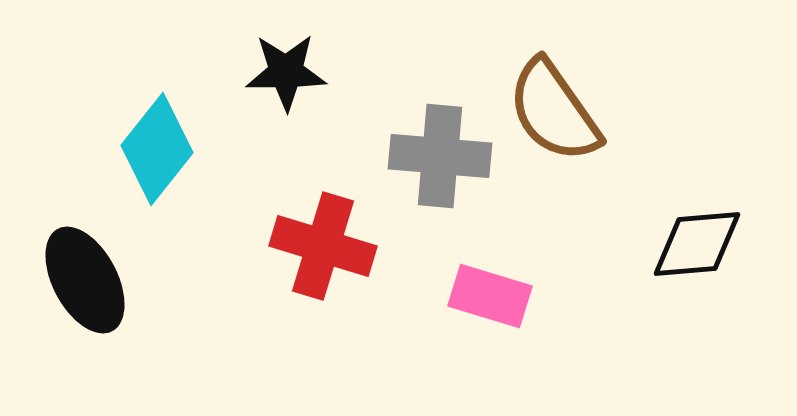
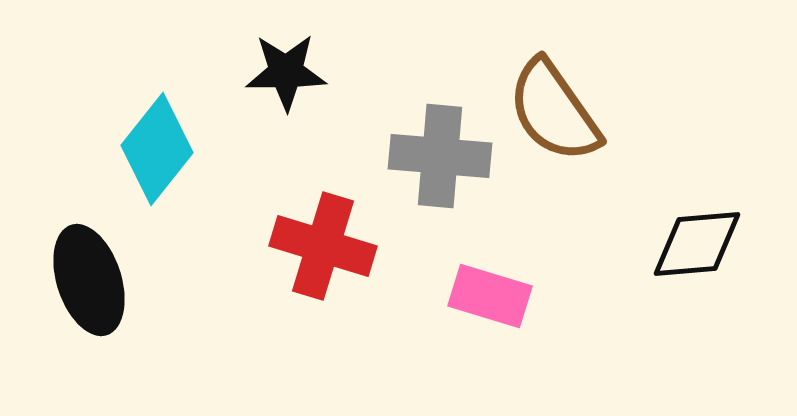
black ellipse: moved 4 px right; rotated 10 degrees clockwise
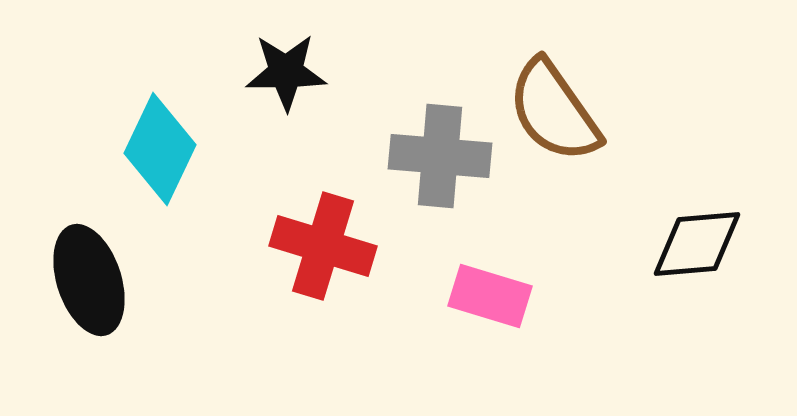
cyan diamond: moved 3 px right; rotated 13 degrees counterclockwise
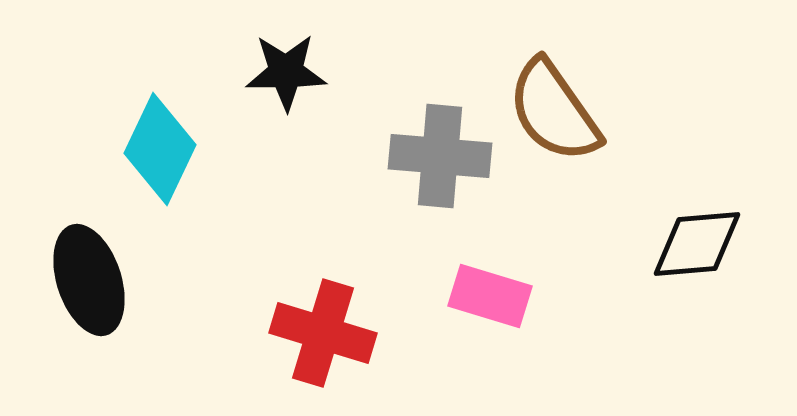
red cross: moved 87 px down
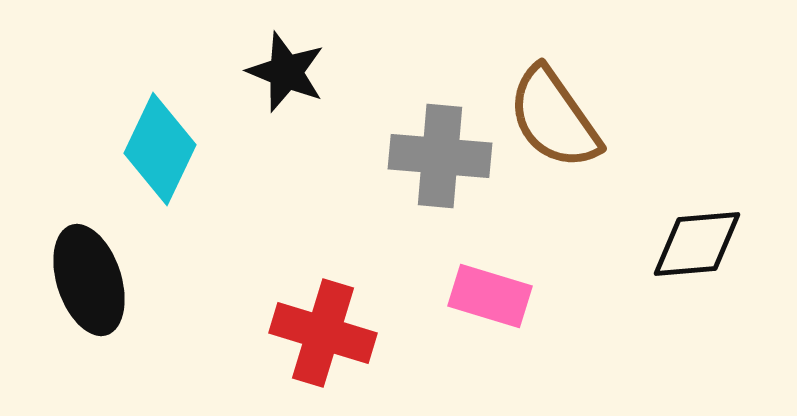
black star: rotated 22 degrees clockwise
brown semicircle: moved 7 px down
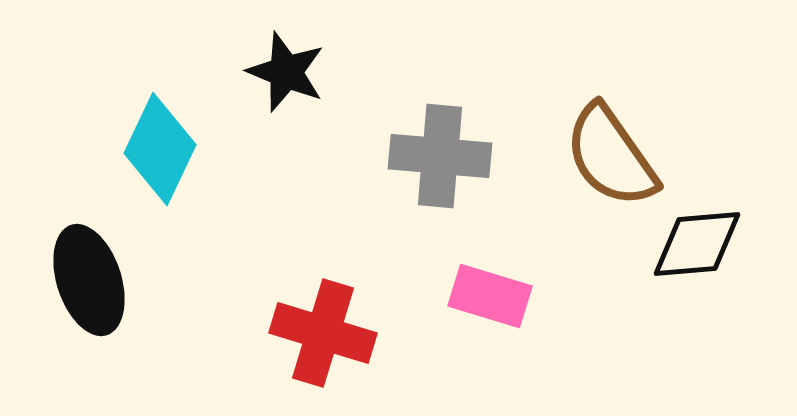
brown semicircle: moved 57 px right, 38 px down
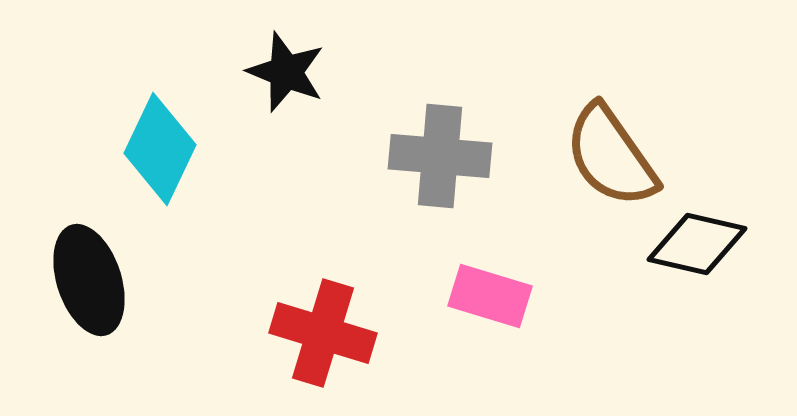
black diamond: rotated 18 degrees clockwise
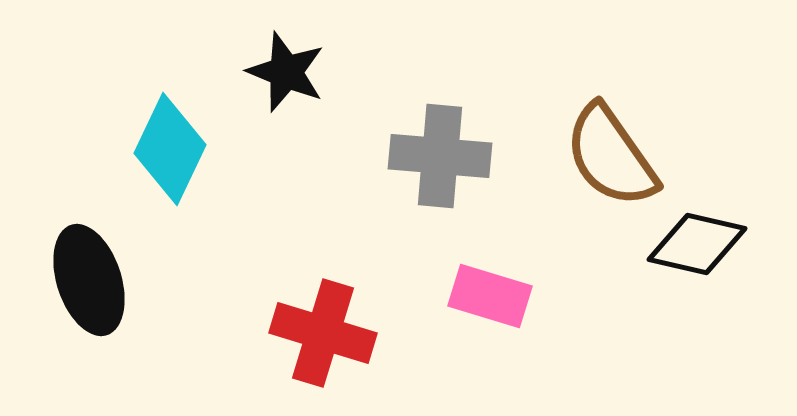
cyan diamond: moved 10 px right
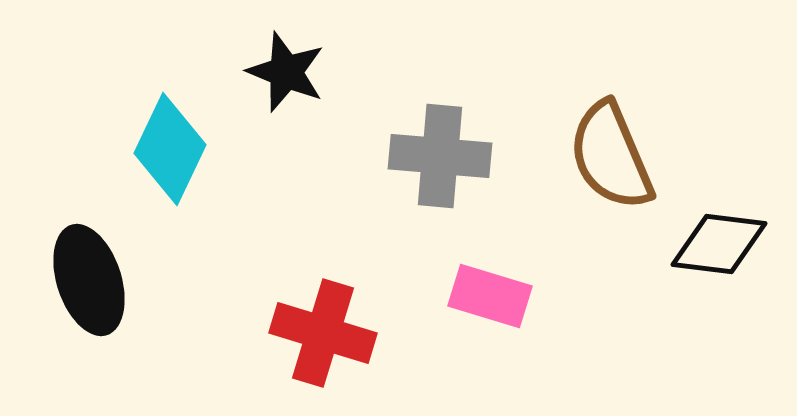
brown semicircle: rotated 12 degrees clockwise
black diamond: moved 22 px right; rotated 6 degrees counterclockwise
